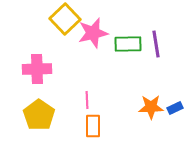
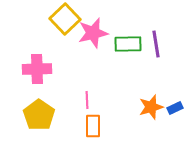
orange star: rotated 15 degrees counterclockwise
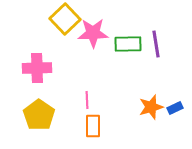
pink star: rotated 12 degrees clockwise
pink cross: moved 1 px up
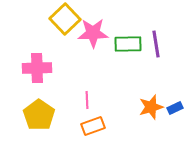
orange rectangle: rotated 70 degrees clockwise
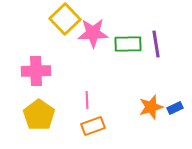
pink cross: moved 1 px left, 3 px down
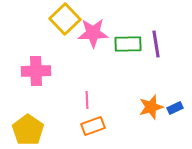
yellow pentagon: moved 11 px left, 15 px down
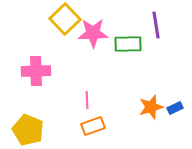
purple line: moved 19 px up
yellow pentagon: rotated 12 degrees counterclockwise
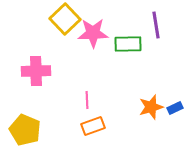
yellow pentagon: moved 3 px left
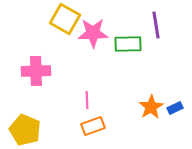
yellow square: rotated 16 degrees counterclockwise
orange star: rotated 15 degrees counterclockwise
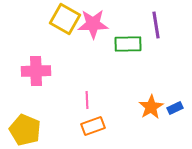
pink star: moved 9 px up
